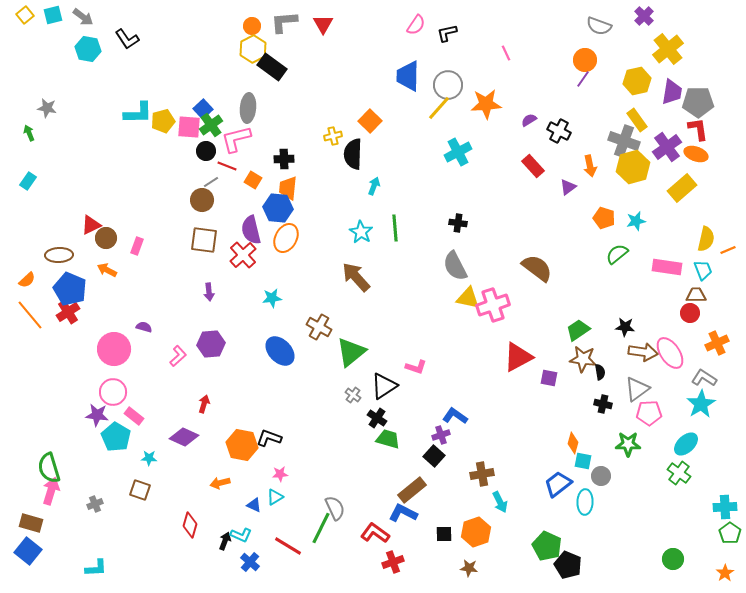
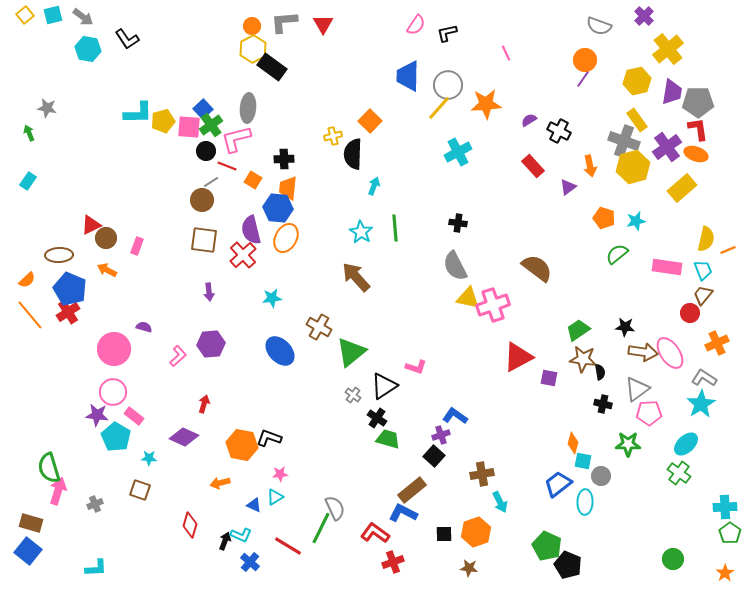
brown trapezoid at (696, 295): moved 7 px right; rotated 50 degrees counterclockwise
pink arrow at (51, 491): moved 7 px right
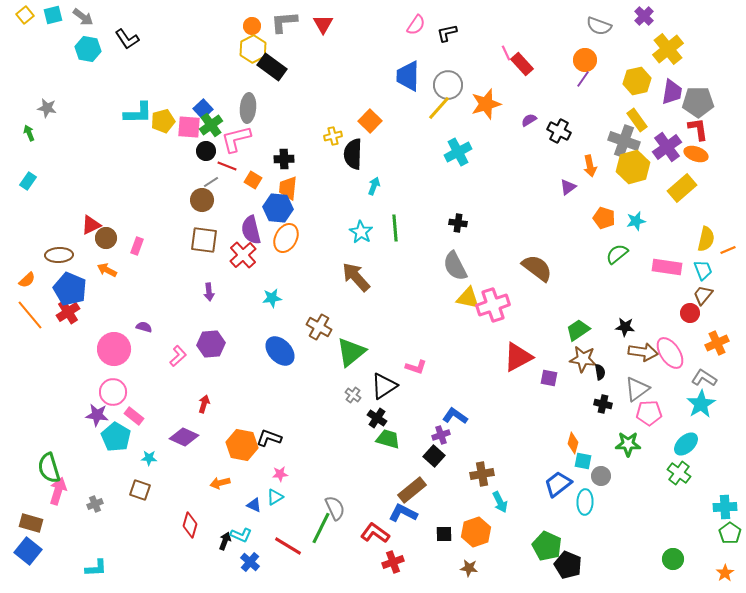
orange star at (486, 104): rotated 12 degrees counterclockwise
red rectangle at (533, 166): moved 11 px left, 102 px up
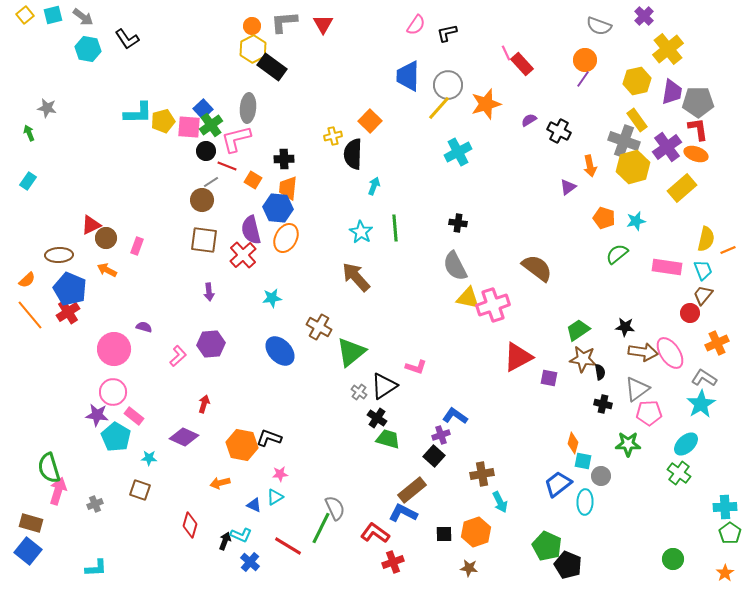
gray cross at (353, 395): moved 6 px right, 3 px up
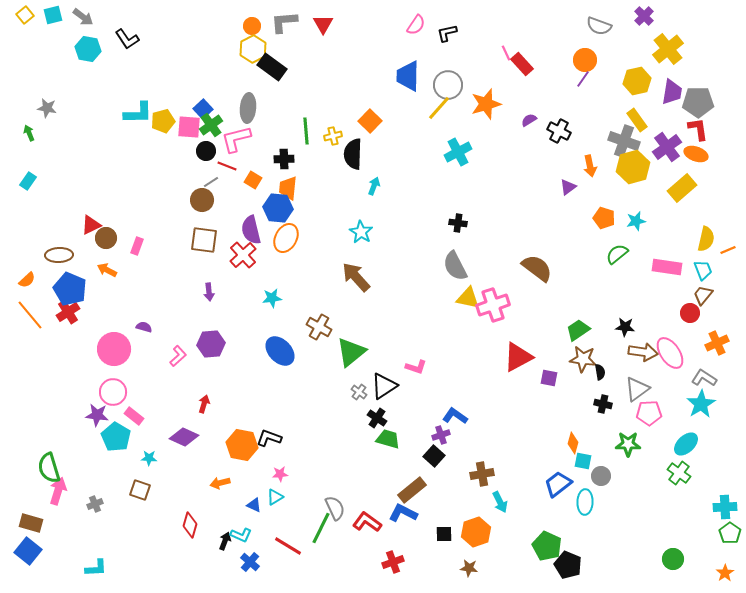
green line at (395, 228): moved 89 px left, 97 px up
red L-shape at (375, 533): moved 8 px left, 11 px up
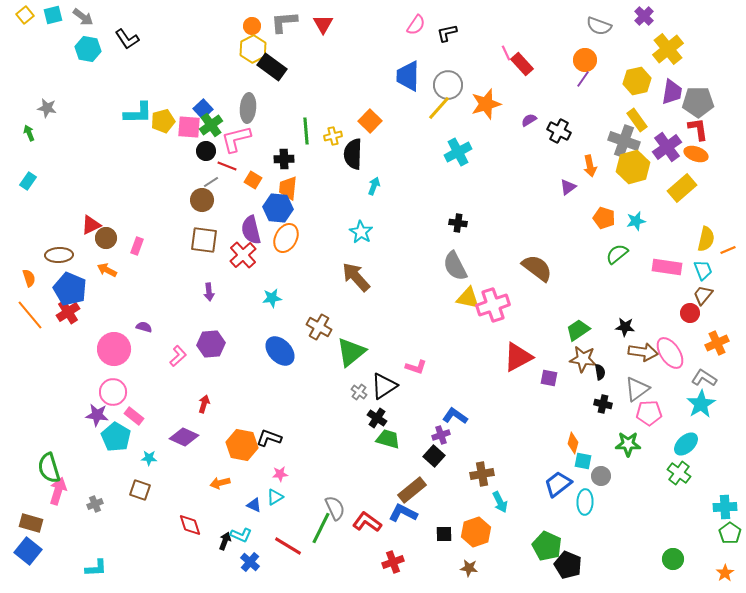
orange semicircle at (27, 280): moved 2 px right, 2 px up; rotated 66 degrees counterclockwise
red diamond at (190, 525): rotated 35 degrees counterclockwise
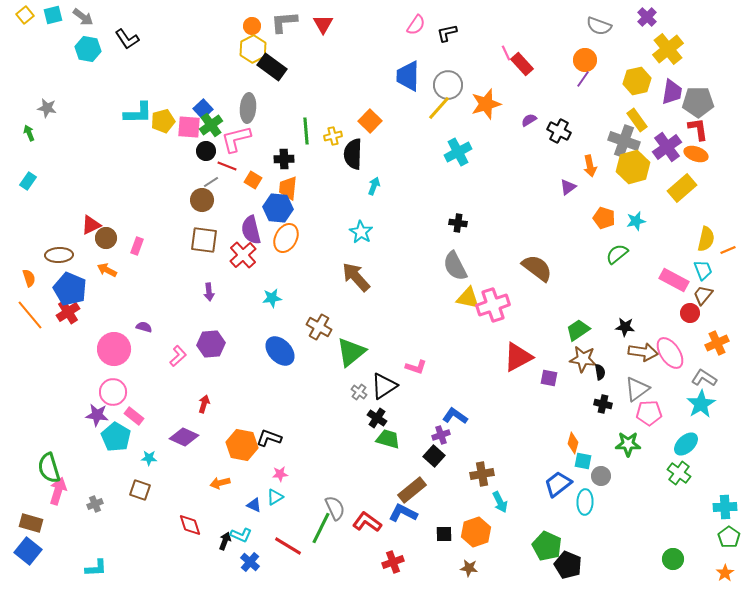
purple cross at (644, 16): moved 3 px right, 1 px down
pink rectangle at (667, 267): moved 7 px right, 13 px down; rotated 20 degrees clockwise
green pentagon at (730, 533): moved 1 px left, 4 px down
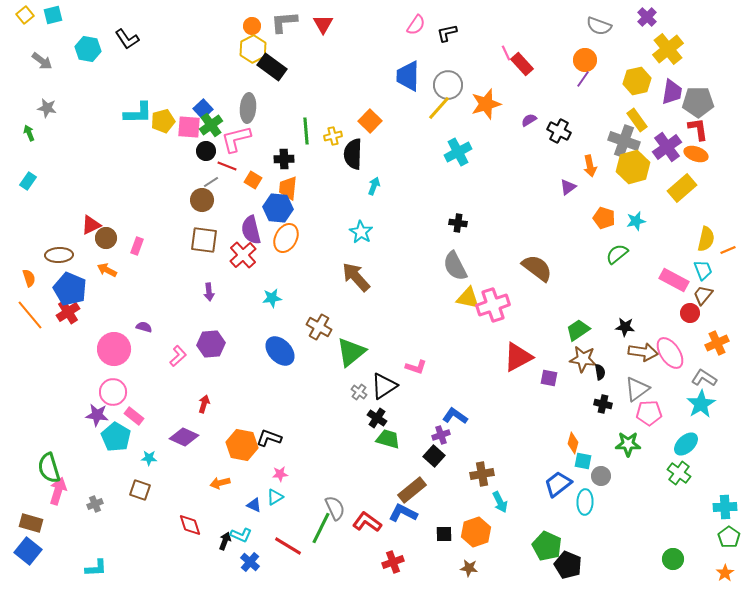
gray arrow at (83, 17): moved 41 px left, 44 px down
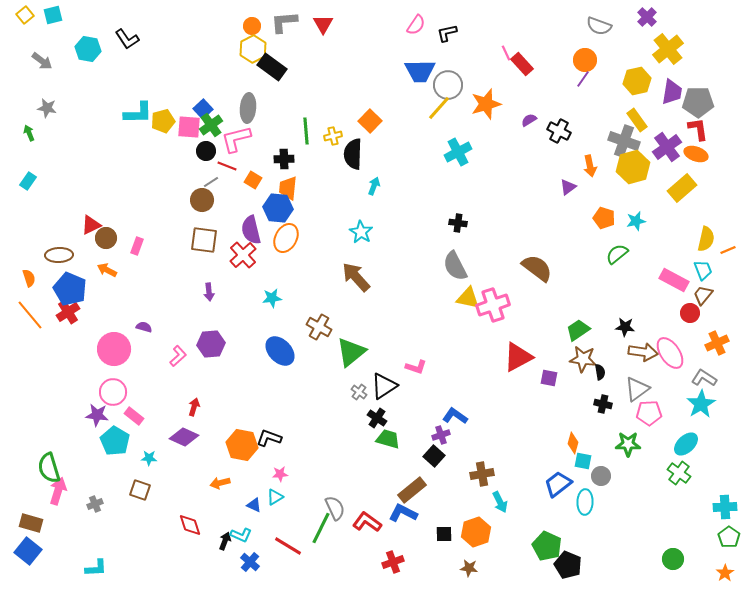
blue trapezoid at (408, 76): moved 12 px right, 5 px up; rotated 92 degrees counterclockwise
red arrow at (204, 404): moved 10 px left, 3 px down
cyan pentagon at (116, 437): moved 1 px left, 4 px down
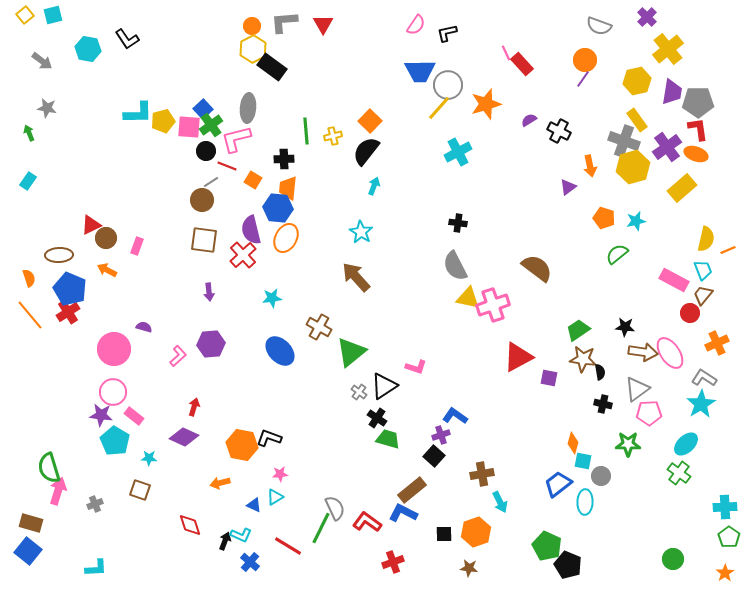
black semicircle at (353, 154): moved 13 px right, 3 px up; rotated 36 degrees clockwise
purple star at (97, 415): moved 4 px right
